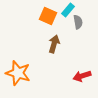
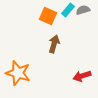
gray semicircle: moved 5 px right, 12 px up; rotated 96 degrees counterclockwise
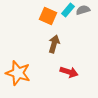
red arrow: moved 13 px left, 4 px up; rotated 144 degrees counterclockwise
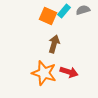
cyan rectangle: moved 4 px left, 1 px down
orange star: moved 26 px right
